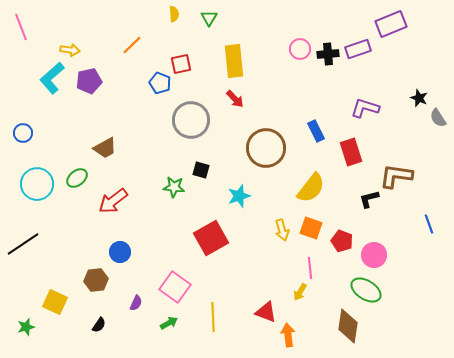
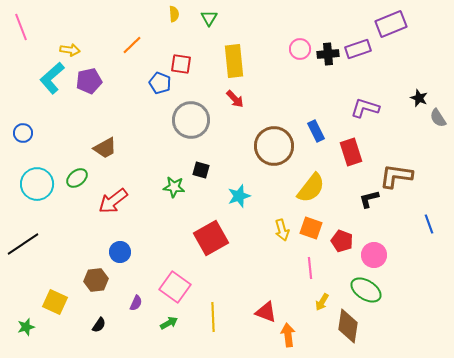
red square at (181, 64): rotated 20 degrees clockwise
brown circle at (266, 148): moved 8 px right, 2 px up
yellow arrow at (300, 292): moved 22 px right, 10 px down
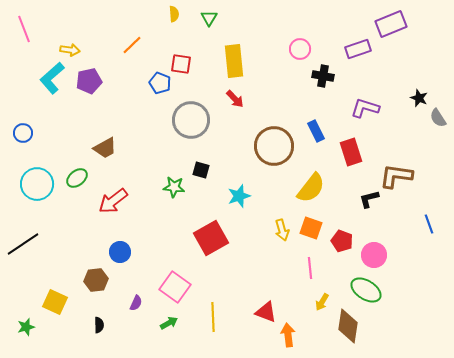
pink line at (21, 27): moved 3 px right, 2 px down
black cross at (328, 54): moved 5 px left, 22 px down; rotated 15 degrees clockwise
black semicircle at (99, 325): rotated 35 degrees counterclockwise
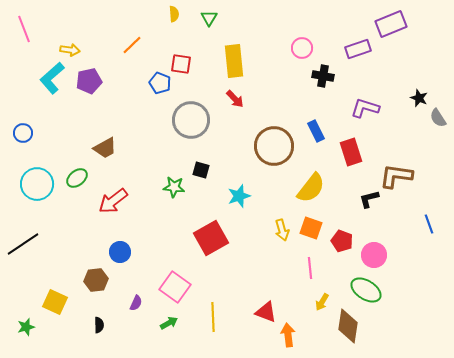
pink circle at (300, 49): moved 2 px right, 1 px up
